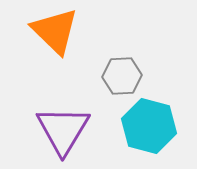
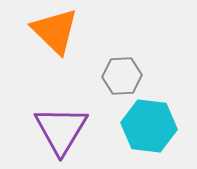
cyan hexagon: rotated 8 degrees counterclockwise
purple triangle: moved 2 px left
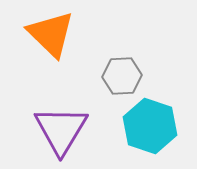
orange triangle: moved 4 px left, 3 px down
cyan hexagon: moved 1 px right; rotated 12 degrees clockwise
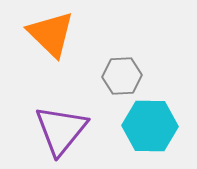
cyan hexagon: rotated 18 degrees counterclockwise
purple triangle: rotated 8 degrees clockwise
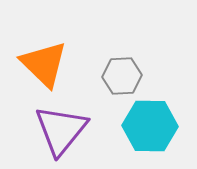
orange triangle: moved 7 px left, 30 px down
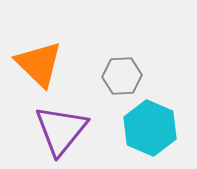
orange triangle: moved 5 px left
cyan hexagon: moved 2 px down; rotated 22 degrees clockwise
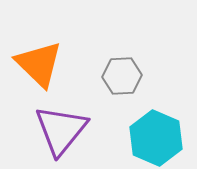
cyan hexagon: moved 6 px right, 10 px down
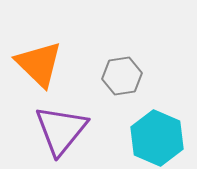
gray hexagon: rotated 6 degrees counterclockwise
cyan hexagon: moved 1 px right
